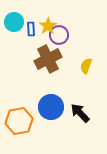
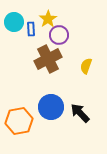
yellow star: moved 7 px up
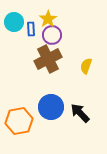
purple circle: moved 7 px left
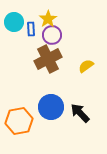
yellow semicircle: rotated 35 degrees clockwise
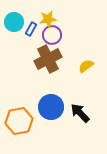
yellow star: rotated 24 degrees clockwise
blue rectangle: rotated 32 degrees clockwise
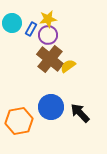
cyan circle: moved 2 px left, 1 px down
purple circle: moved 4 px left
brown cross: moved 2 px right; rotated 24 degrees counterclockwise
yellow semicircle: moved 18 px left
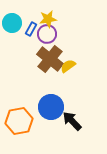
purple circle: moved 1 px left, 1 px up
black arrow: moved 8 px left, 8 px down
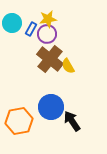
yellow semicircle: rotated 84 degrees counterclockwise
black arrow: rotated 10 degrees clockwise
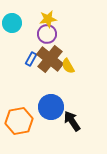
blue rectangle: moved 30 px down
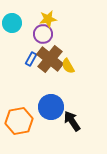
purple circle: moved 4 px left
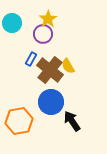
yellow star: rotated 24 degrees counterclockwise
brown cross: moved 11 px down
blue circle: moved 5 px up
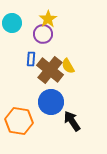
blue rectangle: rotated 24 degrees counterclockwise
orange hexagon: rotated 20 degrees clockwise
